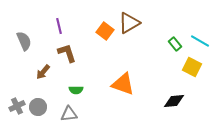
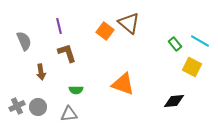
brown triangle: rotated 50 degrees counterclockwise
brown arrow: moved 2 px left; rotated 49 degrees counterclockwise
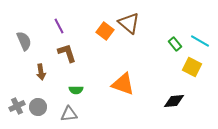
purple line: rotated 14 degrees counterclockwise
